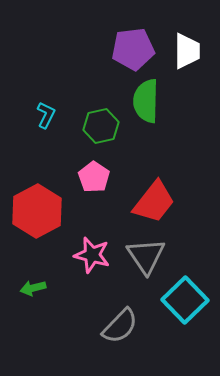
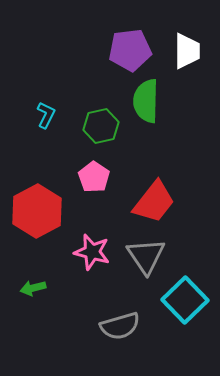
purple pentagon: moved 3 px left, 1 px down
pink star: moved 3 px up
gray semicircle: rotated 30 degrees clockwise
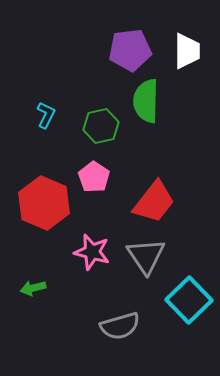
red hexagon: moved 7 px right, 8 px up; rotated 9 degrees counterclockwise
cyan square: moved 4 px right
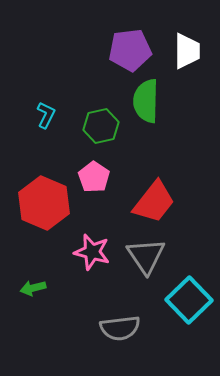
gray semicircle: moved 2 px down; rotated 9 degrees clockwise
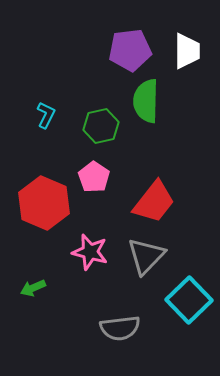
pink star: moved 2 px left
gray triangle: rotated 18 degrees clockwise
green arrow: rotated 10 degrees counterclockwise
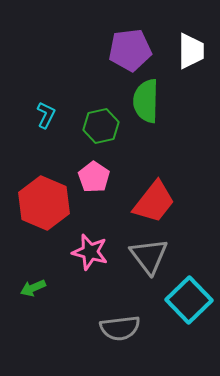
white trapezoid: moved 4 px right
gray triangle: moved 3 px right; rotated 21 degrees counterclockwise
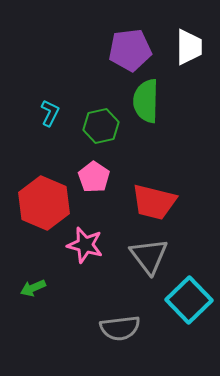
white trapezoid: moved 2 px left, 4 px up
cyan L-shape: moved 4 px right, 2 px up
red trapezoid: rotated 66 degrees clockwise
pink star: moved 5 px left, 7 px up
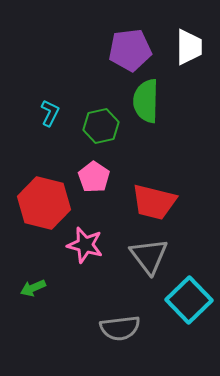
red hexagon: rotated 9 degrees counterclockwise
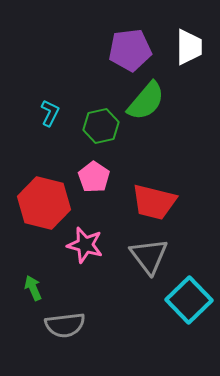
green semicircle: rotated 141 degrees counterclockwise
green arrow: rotated 90 degrees clockwise
gray semicircle: moved 55 px left, 3 px up
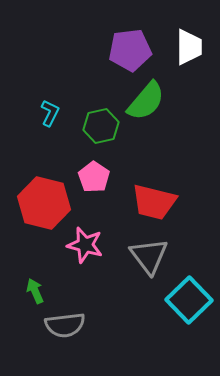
green arrow: moved 2 px right, 3 px down
